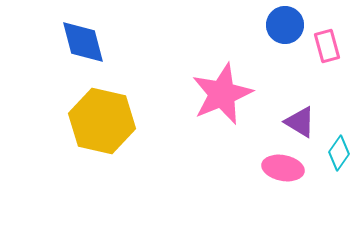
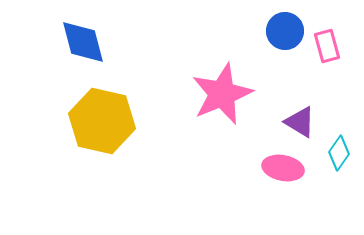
blue circle: moved 6 px down
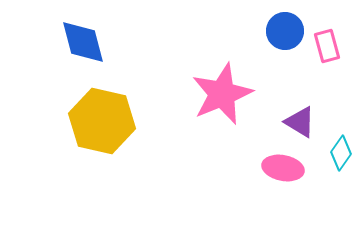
cyan diamond: moved 2 px right
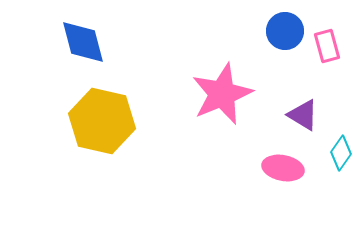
purple triangle: moved 3 px right, 7 px up
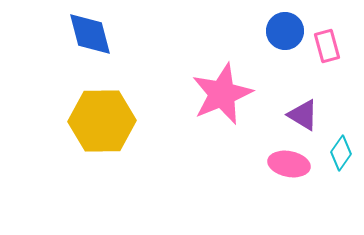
blue diamond: moved 7 px right, 8 px up
yellow hexagon: rotated 14 degrees counterclockwise
pink ellipse: moved 6 px right, 4 px up
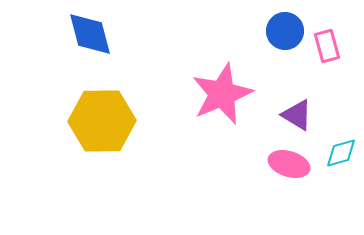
purple triangle: moved 6 px left
cyan diamond: rotated 40 degrees clockwise
pink ellipse: rotated 6 degrees clockwise
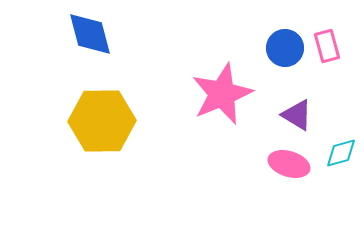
blue circle: moved 17 px down
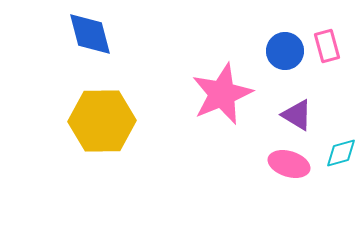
blue circle: moved 3 px down
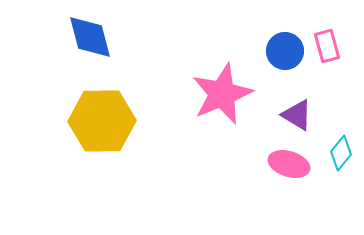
blue diamond: moved 3 px down
cyan diamond: rotated 36 degrees counterclockwise
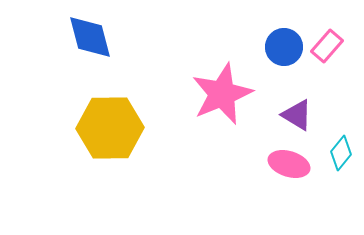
pink rectangle: rotated 56 degrees clockwise
blue circle: moved 1 px left, 4 px up
yellow hexagon: moved 8 px right, 7 px down
